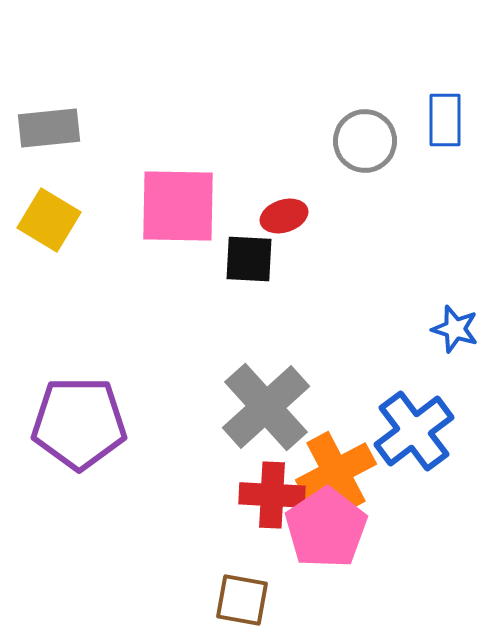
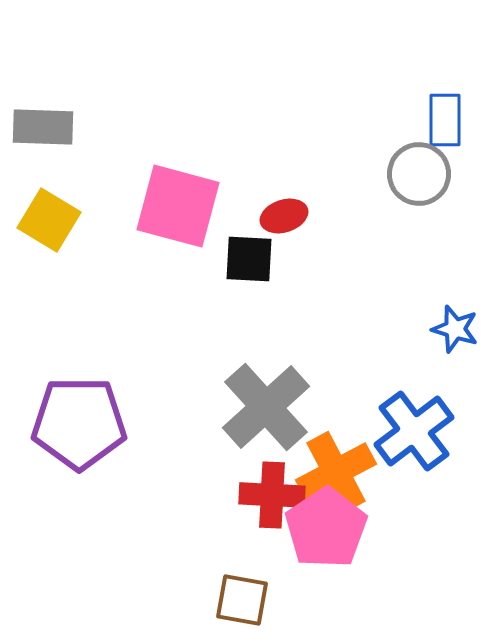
gray rectangle: moved 6 px left, 1 px up; rotated 8 degrees clockwise
gray circle: moved 54 px right, 33 px down
pink square: rotated 14 degrees clockwise
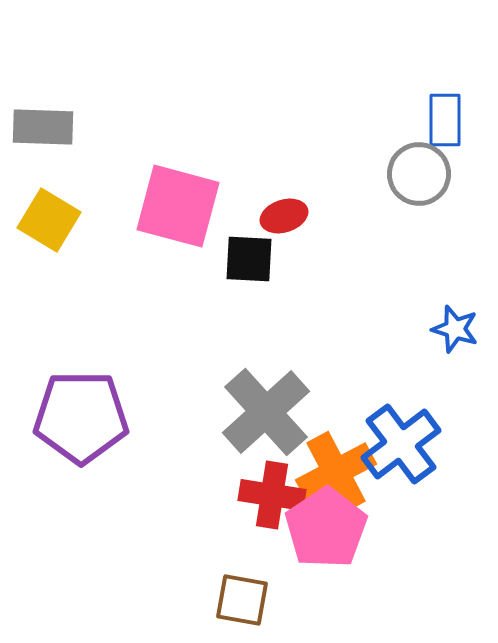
gray cross: moved 5 px down
purple pentagon: moved 2 px right, 6 px up
blue cross: moved 13 px left, 13 px down
red cross: rotated 6 degrees clockwise
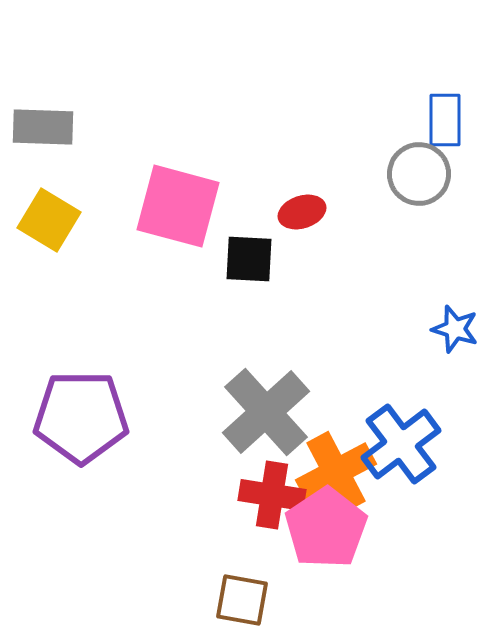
red ellipse: moved 18 px right, 4 px up
